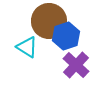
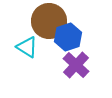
blue hexagon: moved 2 px right, 1 px down
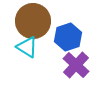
brown circle: moved 16 px left
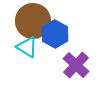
blue hexagon: moved 13 px left, 3 px up; rotated 12 degrees counterclockwise
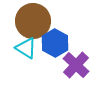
blue hexagon: moved 9 px down
cyan triangle: moved 1 px left, 1 px down
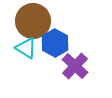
purple cross: moved 1 px left, 1 px down
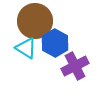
brown circle: moved 2 px right
purple cross: rotated 20 degrees clockwise
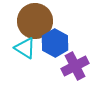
cyan triangle: moved 1 px left
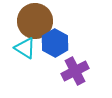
purple cross: moved 5 px down
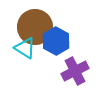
brown circle: moved 6 px down
blue hexagon: moved 1 px right, 2 px up
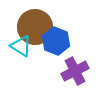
blue hexagon: rotated 8 degrees counterclockwise
cyan triangle: moved 4 px left, 2 px up
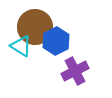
blue hexagon: rotated 12 degrees clockwise
